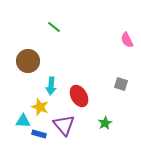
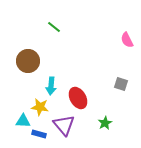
red ellipse: moved 1 px left, 2 px down
yellow star: rotated 12 degrees counterclockwise
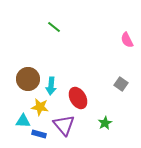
brown circle: moved 18 px down
gray square: rotated 16 degrees clockwise
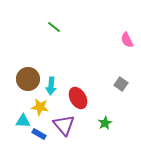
blue rectangle: rotated 16 degrees clockwise
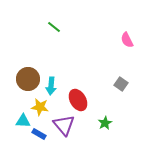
red ellipse: moved 2 px down
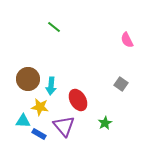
purple triangle: moved 1 px down
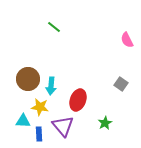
red ellipse: rotated 50 degrees clockwise
purple triangle: moved 1 px left
blue rectangle: rotated 56 degrees clockwise
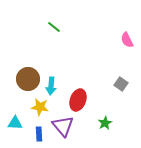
cyan triangle: moved 8 px left, 2 px down
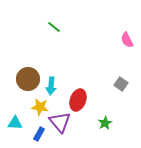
purple triangle: moved 3 px left, 4 px up
blue rectangle: rotated 32 degrees clockwise
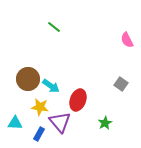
cyan arrow: rotated 60 degrees counterclockwise
